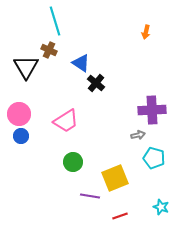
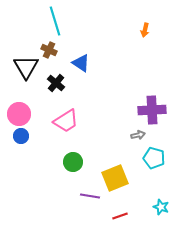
orange arrow: moved 1 px left, 2 px up
black cross: moved 40 px left
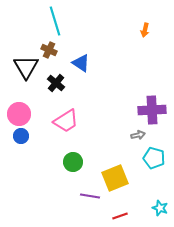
cyan star: moved 1 px left, 1 px down
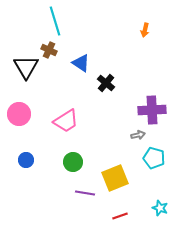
black cross: moved 50 px right
blue circle: moved 5 px right, 24 px down
purple line: moved 5 px left, 3 px up
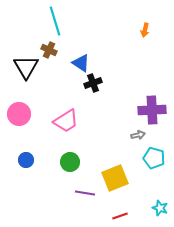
black cross: moved 13 px left; rotated 30 degrees clockwise
green circle: moved 3 px left
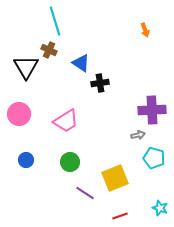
orange arrow: rotated 32 degrees counterclockwise
black cross: moved 7 px right; rotated 12 degrees clockwise
purple line: rotated 24 degrees clockwise
